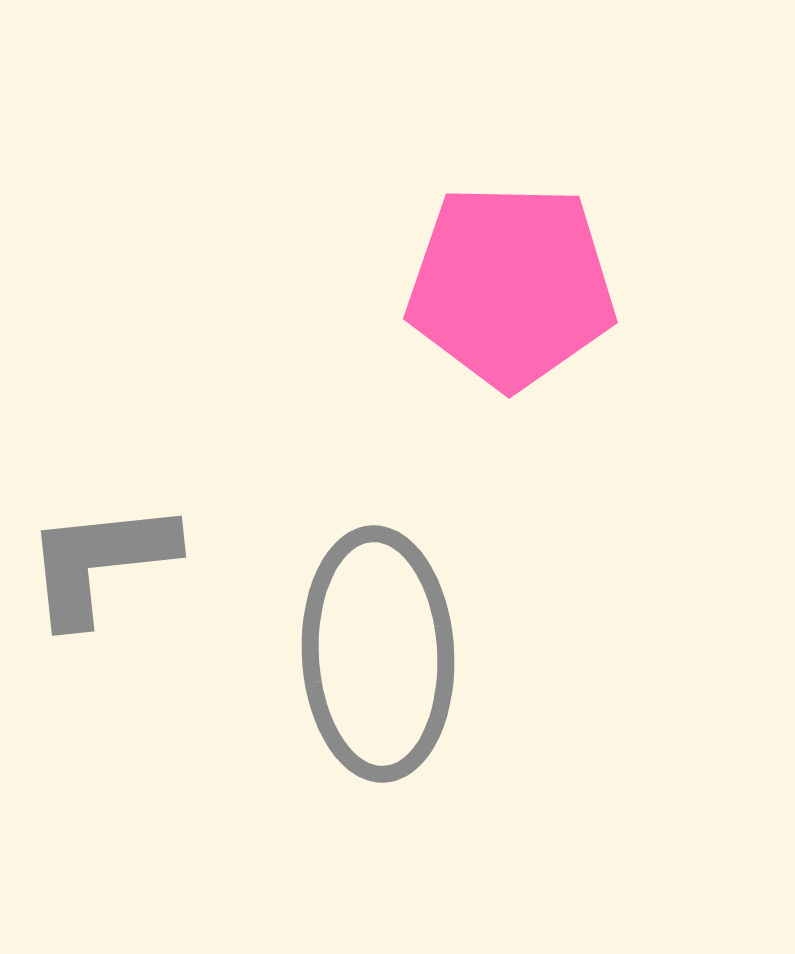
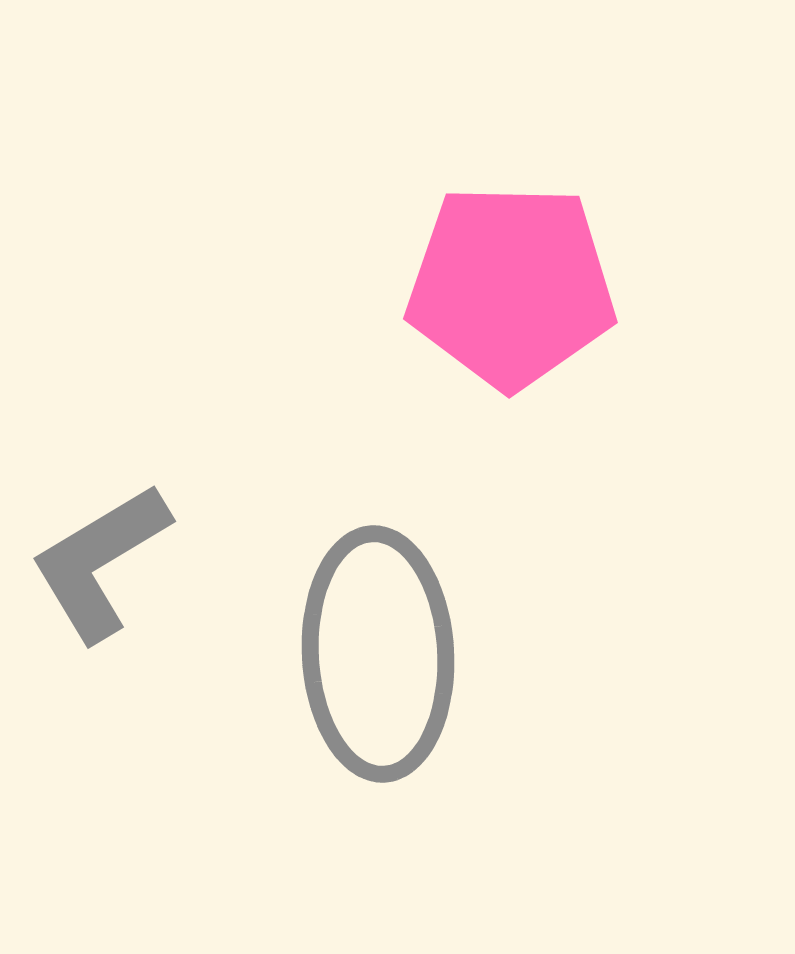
gray L-shape: rotated 25 degrees counterclockwise
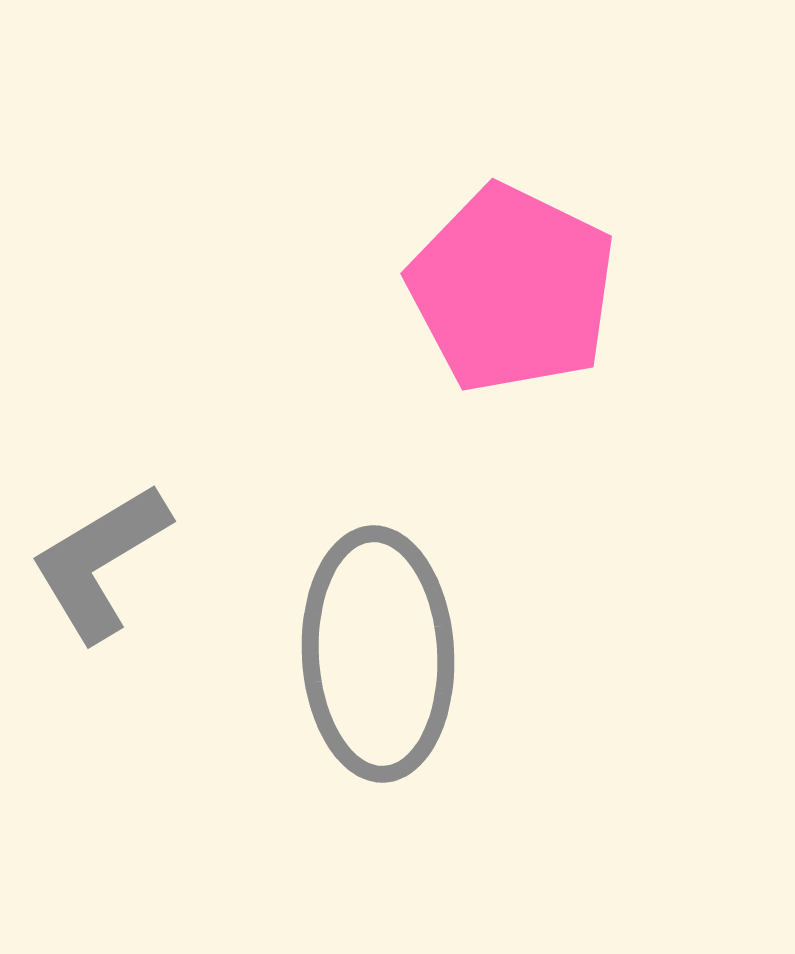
pink pentagon: moved 1 px right, 3 px down; rotated 25 degrees clockwise
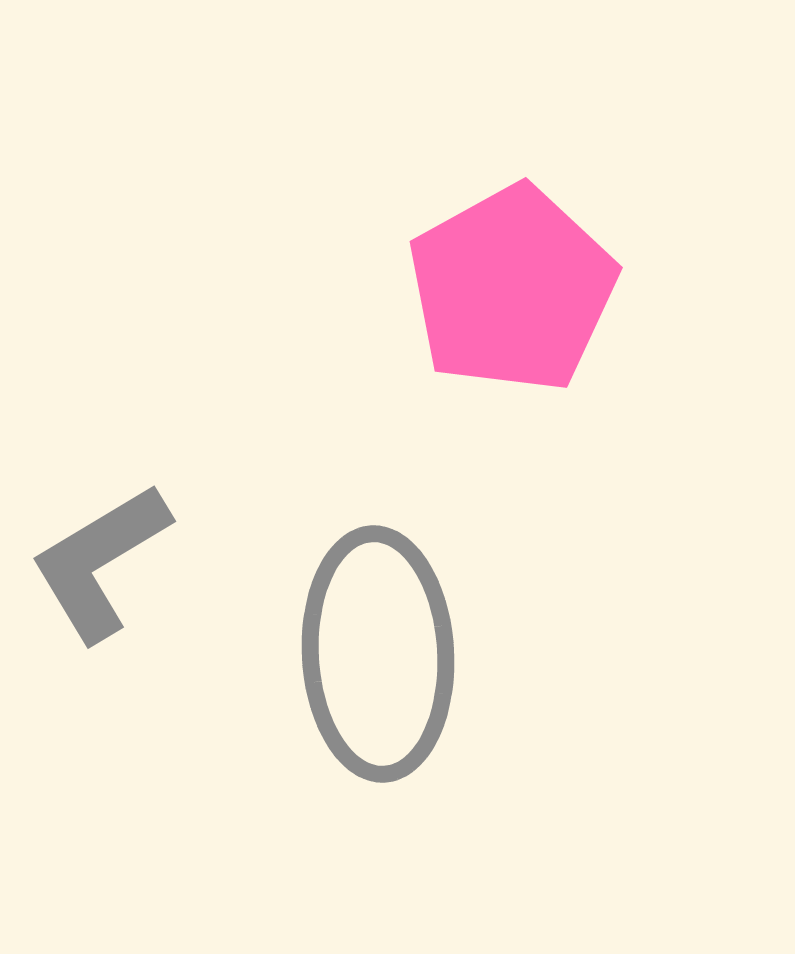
pink pentagon: rotated 17 degrees clockwise
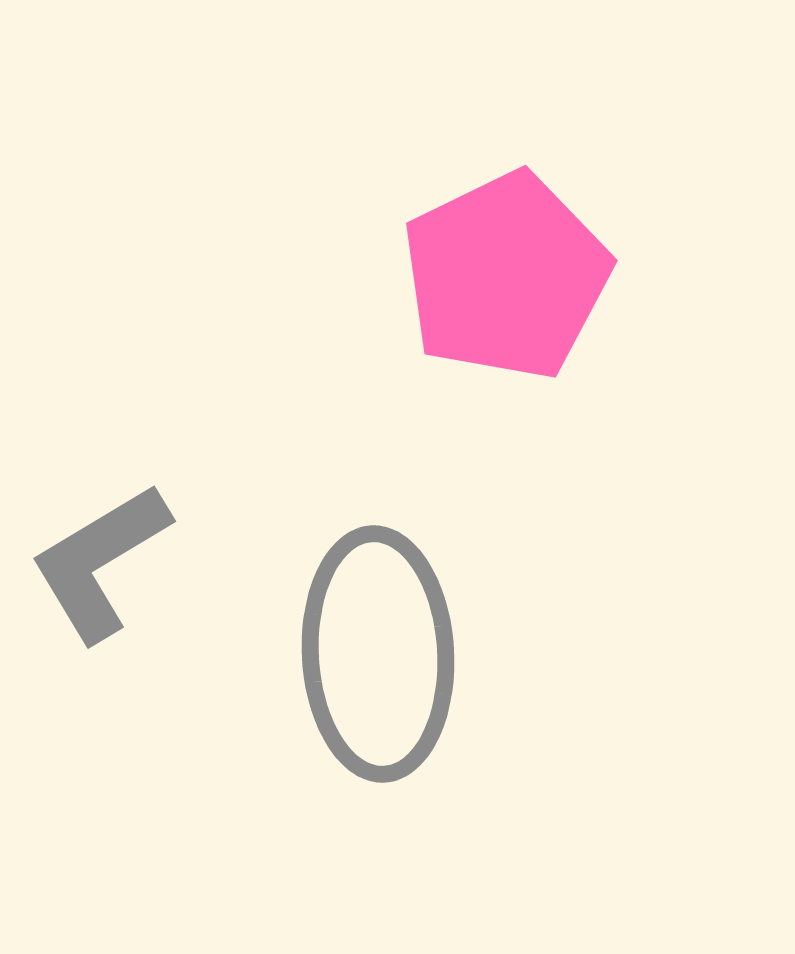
pink pentagon: moved 6 px left, 13 px up; rotated 3 degrees clockwise
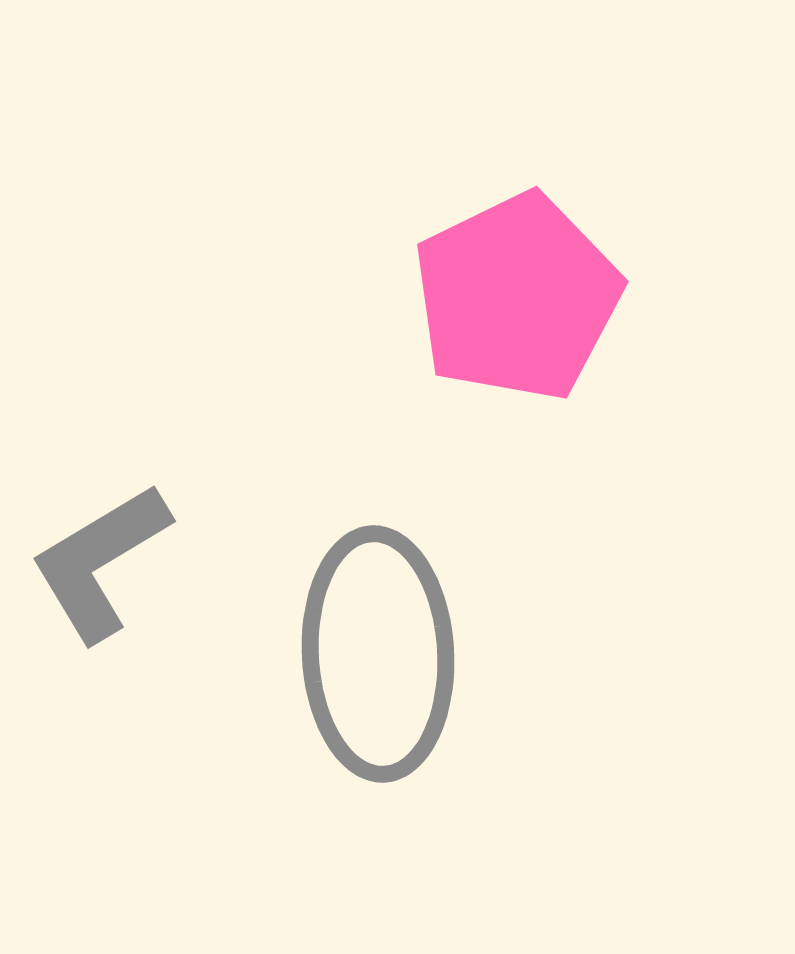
pink pentagon: moved 11 px right, 21 px down
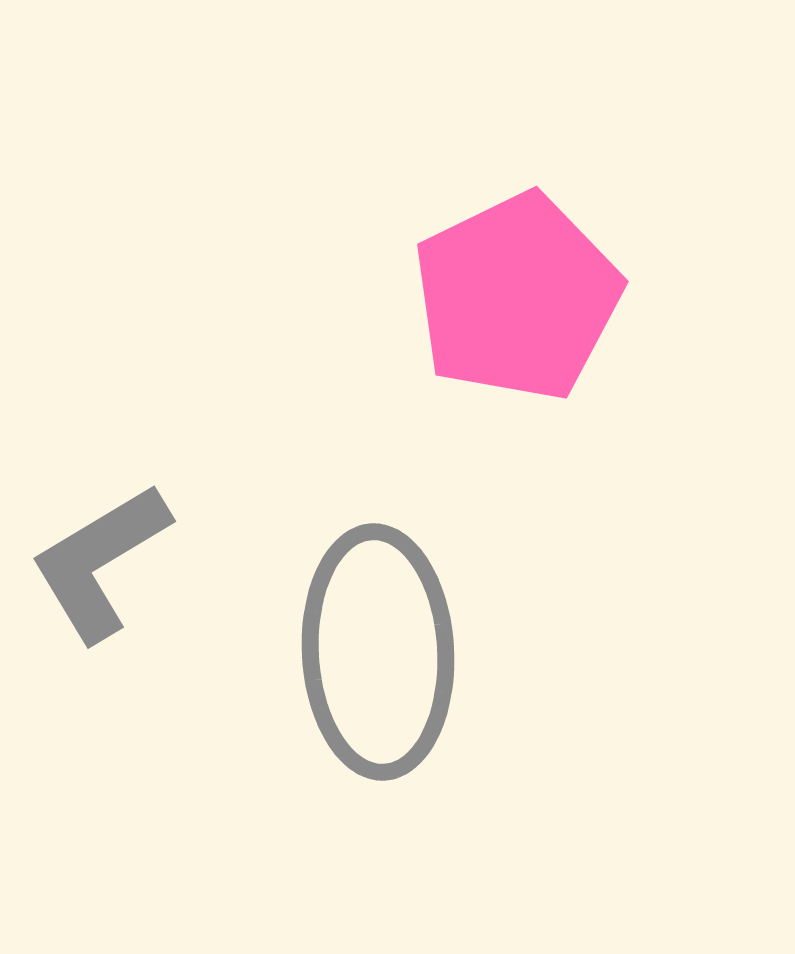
gray ellipse: moved 2 px up
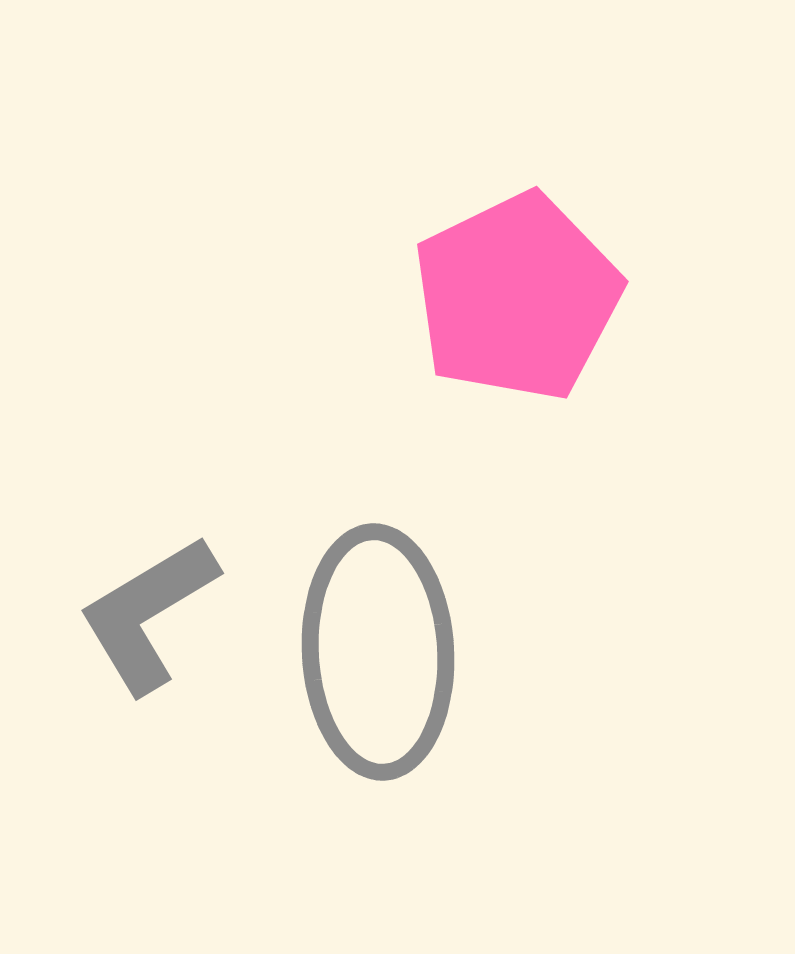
gray L-shape: moved 48 px right, 52 px down
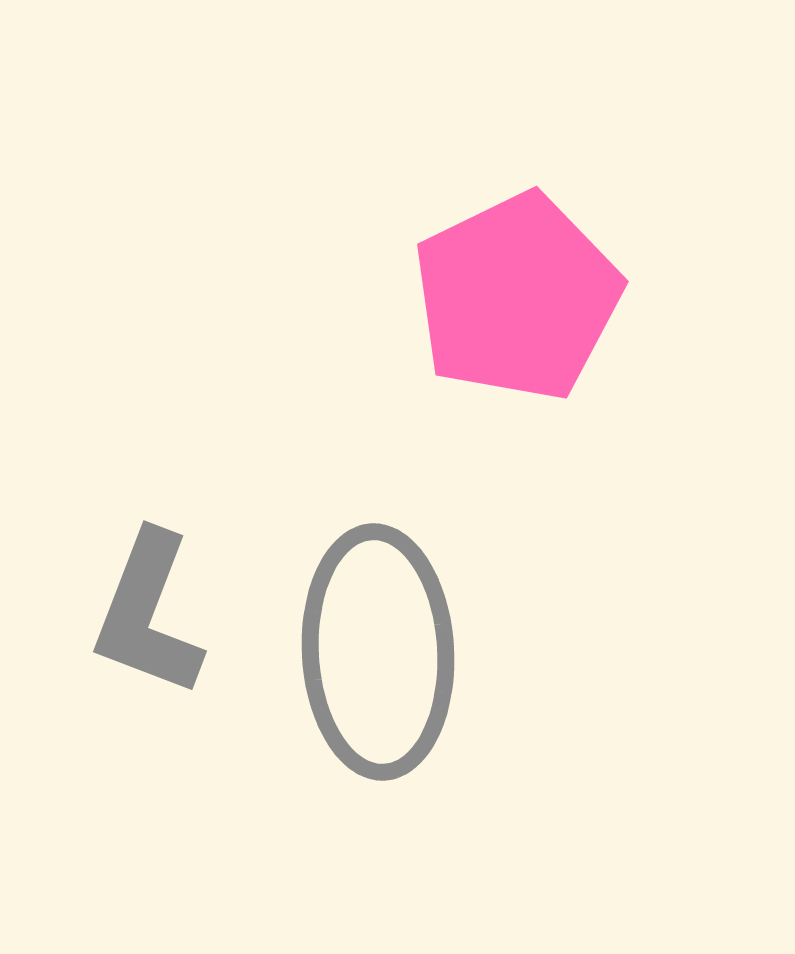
gray L-shape: rotated 38 degrees counterclockwise
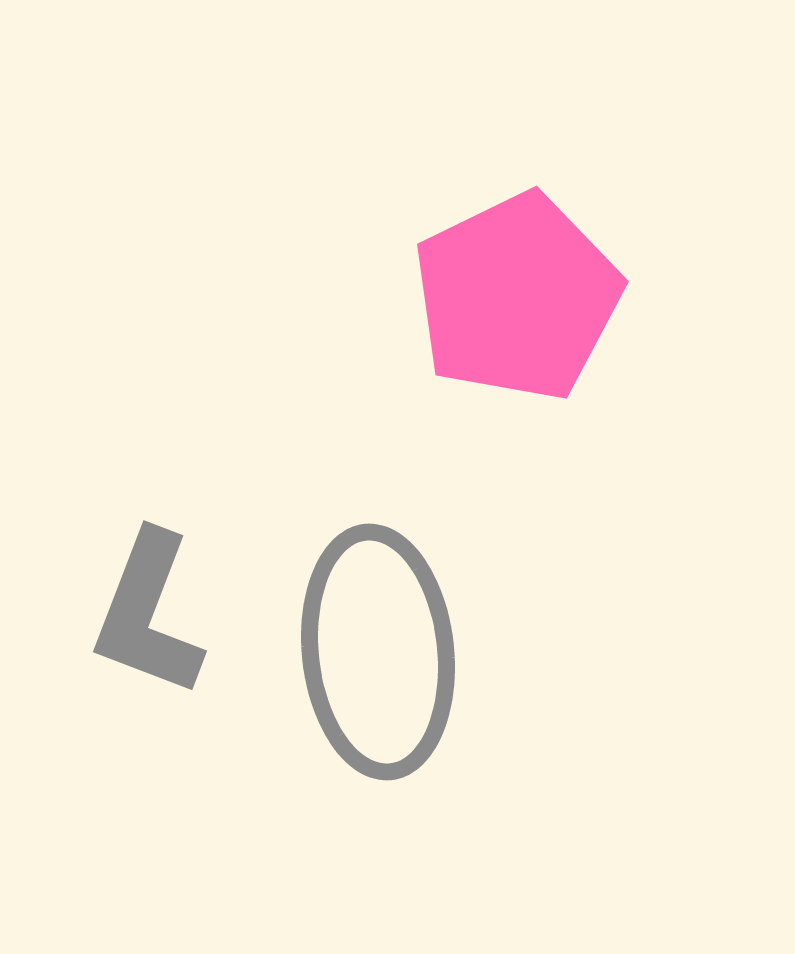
gray ellipse: rotated 3 degrees counterclockwise
